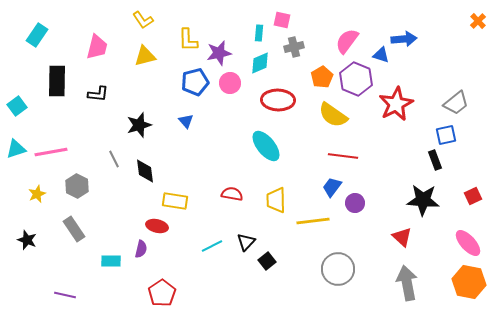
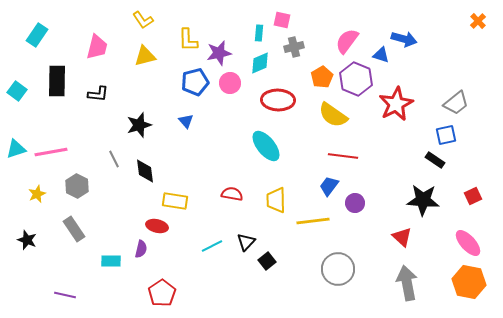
blue arrow at (404, 39): rotated 20 degrees clockwise
cyan square at (17, 106): moved 15 px up; rotated 18 degrees counterclockwise
black rectangle at (435, 160): rotated 36 degrees counterclockwise
blue trapezoid at (332, 187): moved 3 px left, 1 px up
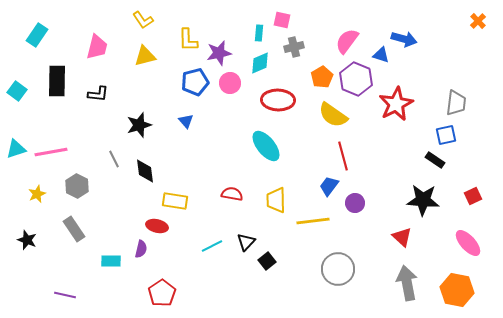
gray trapezoid at (456, 103): rotated 44 degrees counterclockwise
red line at (343, 156): rotated 68 degrees clockwise
orange hexagon at (469, 282): moved 12 px left, 8 px down
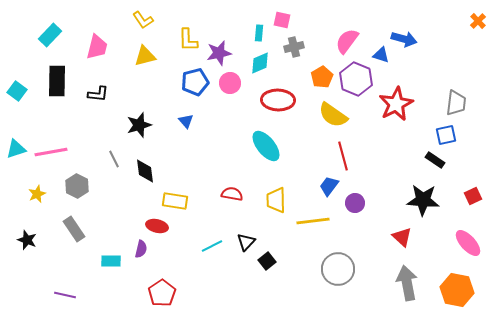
cyan rectangle at (37, 35): moved 13 px right; rotated 10 degrees clockwise
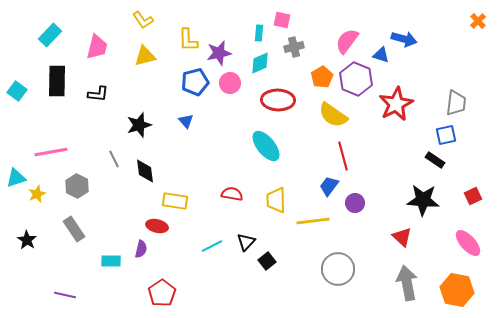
cyan triangle at (16, 149): moved 29 px down
black star at (27, 240): rotated 12 degrees clockwise
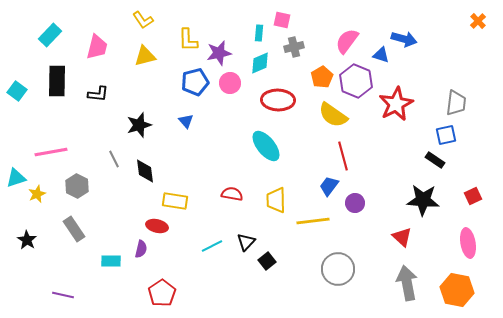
purple hexagon at (356, 79): moved 2 px down
pink ellipse at (468, 243): rotated 32 degrees clockwise
purple line at (65, 295): moved 2 px left
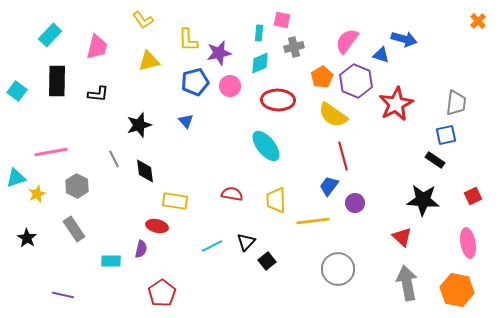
yellow triangle at (145, 56): moved 4 px right, 5 px down
pink circle at (230, 83): moved 3 px down
black star at (27, 240): moved 2 px up
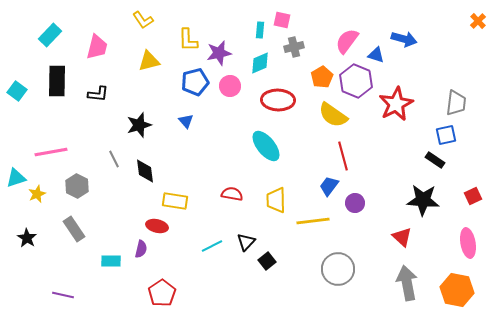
cyan rectangle at (259, 33): moved 1 px right, 3 px up
blue triangle at (381, 55): moved 5 px left
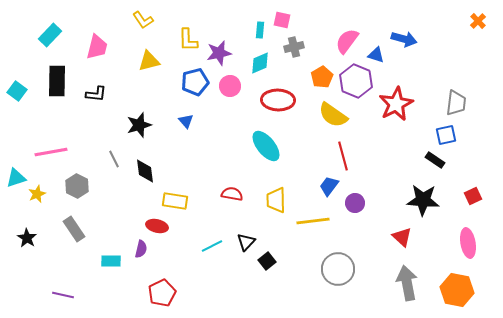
black L-shape at (98, 94): moved 2 px left
red pentagon at (162, 293): rotated 8 degrees clockwise
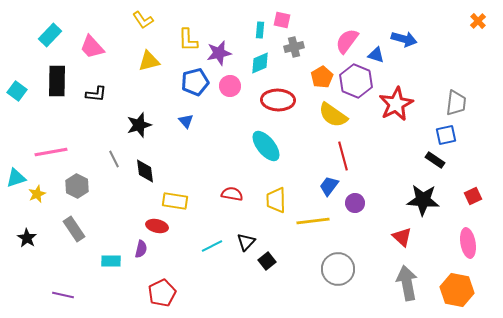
pink trapezoid at (97, 47): moved 5 px left; rotated 124 degrees clockwise
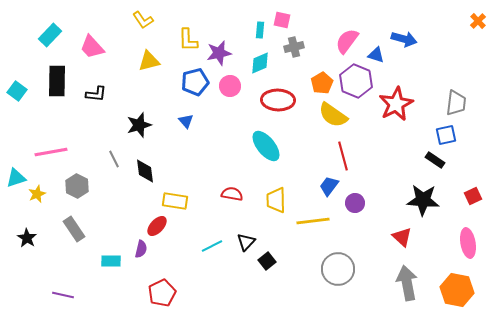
orange pentagon at (322, 77): moved 6 px down
red ellipse at (157, 226): rotated 60 degrees counterclockwise
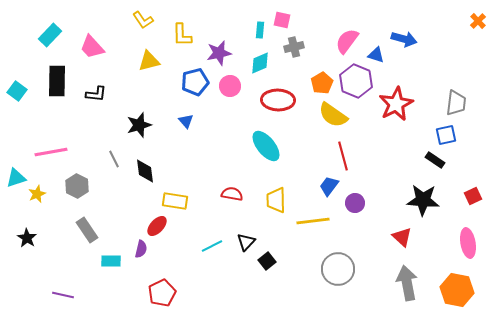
yellow L-shape at (188, 40): moved 6 px left, 5 px up
gray rectangle at (74, 229): moved 13 px right, 1 px down
